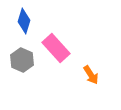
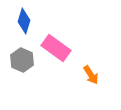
pink rectangle: rotated 12 degrees counterclockwise
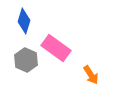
gray hexagon: moved 4 px right
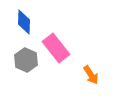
blue diamond: moved 1 px down; rotated 15 degrees counterclockwise
pink rectangle: rotated 16 degrees clockwise
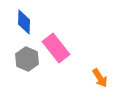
gray hexagon: moved 1 px right, 1 px up
orange arrow: moved 9 px right, 3 px down
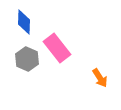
pink rectangle: moved 1 px right
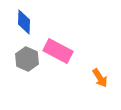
pink rectangle: moved 1 px right, 3 px down; rotated 24 degrees counterclockwise
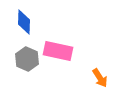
pink rectangle: rotated 16 degrees counterclockwise
